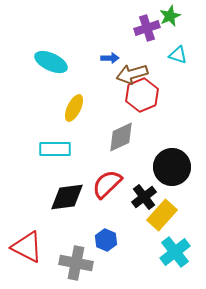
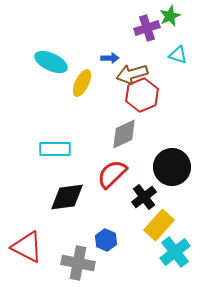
yellow ellipse: moved 8 px right, 25 px up
gray diamond: moved 3 px right, 3 px up
red semicircle: moved 5 px right, 10 px up
yellow rectangle: moved 3 px left, 10 px down
gray cross: moved 2 px right
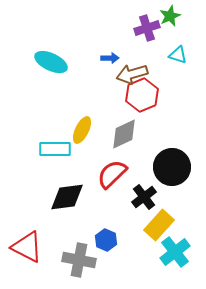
yellow ellipse: moved 47 px down
gray cross: moved 1 px right, 3 px up
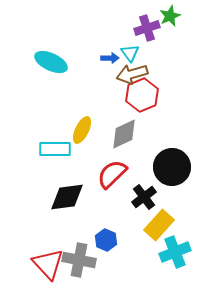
cyan triangle: moved 48 px left, 2 px up; rotated 36 degrees clockwise
red triangle: moved 21 px right, 17 px down; rotated 20 degrees clockwise
cyan cross: rotated 16 degrees clockwise
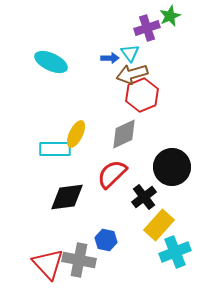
yellow ellipse: moved 6 px left, 4 px down
blue hexagon: rotated 10 degrees counterclockwise
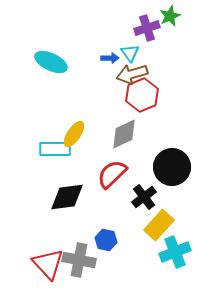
yellow ellipse: moved 2 px left; rotated 8 degrees clockwise
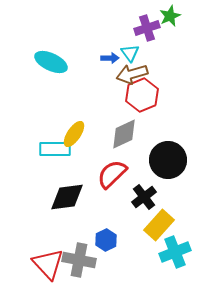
black circle: moved 4 px left, 7 px up
blue hexagon: rotated 20 degrees clockwise
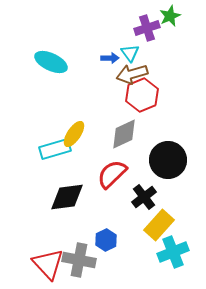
cyan rectangle: rotated 16 degrees counterclockwise
cyan cross: moved 2 px left
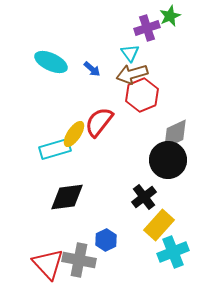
blue arrow: moved 18 px left, 11 px down; rotated 42 degrees clockwise
gray diamond: moved 51 px right
red semicircle: moved 13 px left, 52 px up; rotated 8 degrees counterclockwise
